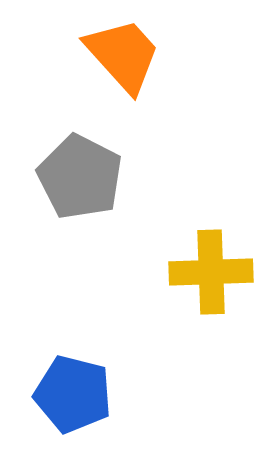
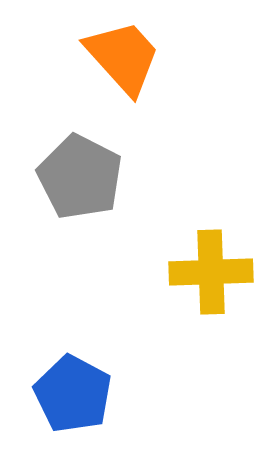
orange trapezoid: moved 2 px down
blue pentagon: rotated 14 degrees clockwise
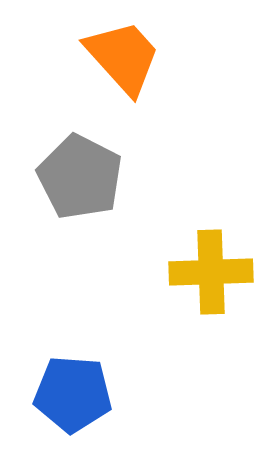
blue pentagon: rotated 24 degrees counterclockwise
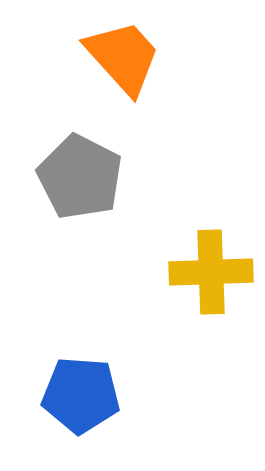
blue pentagon: moved 8 px right, 1 px down
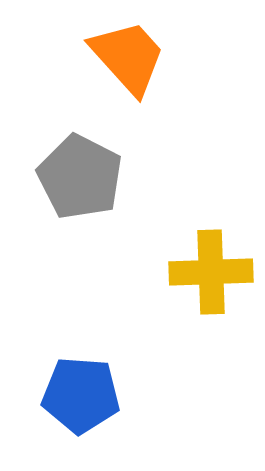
orange trapezoid: moved 5 px right
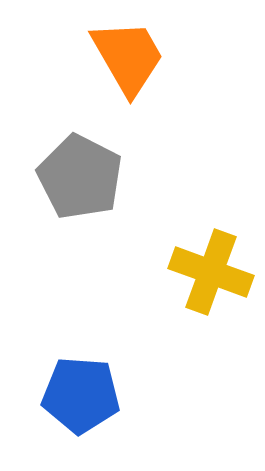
orange trapezoid: rotated 12 degrees clockwise
yellow cross: rotated 22 degrees clockwise
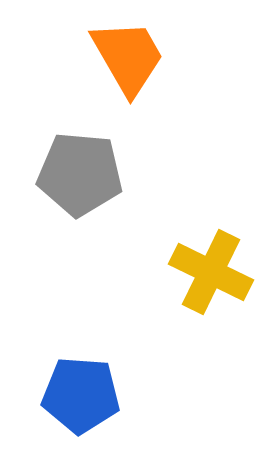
gray pentagon: moved 3 px up; rotated 22 degrees counterclockwise
yellow cross: rotated 6 degrees clockwise
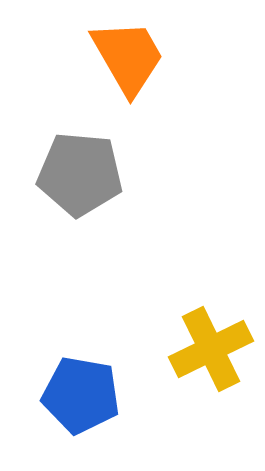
yellow cross: moved 77 px down; rotated 38 degrees clockwise
blue pentagon: rotated 6 degrees clockwise
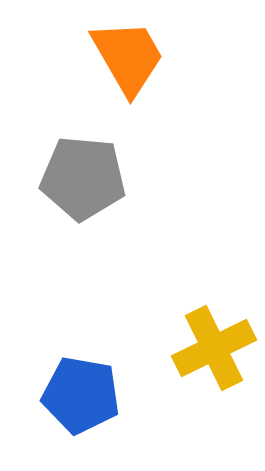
gray pentagon: moved 3 px right, 4 px down
yellow cross: moved 3 px right, 1 px up
